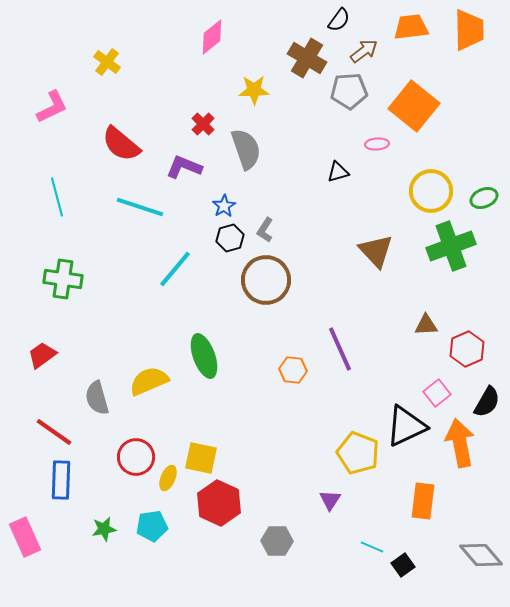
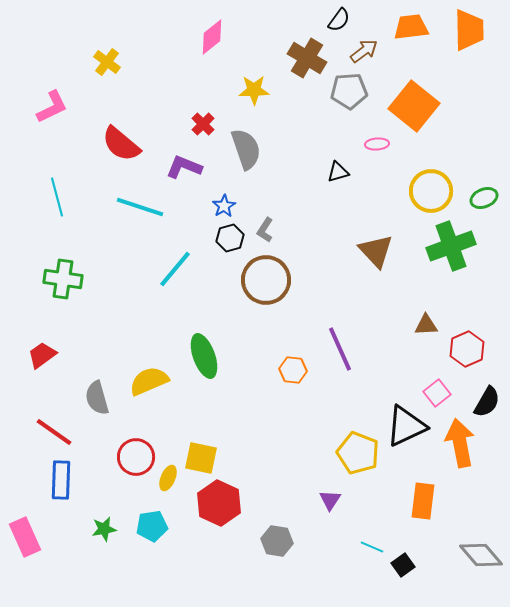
gray hexagon at (277, 541): rotated 8 degrees clockwise
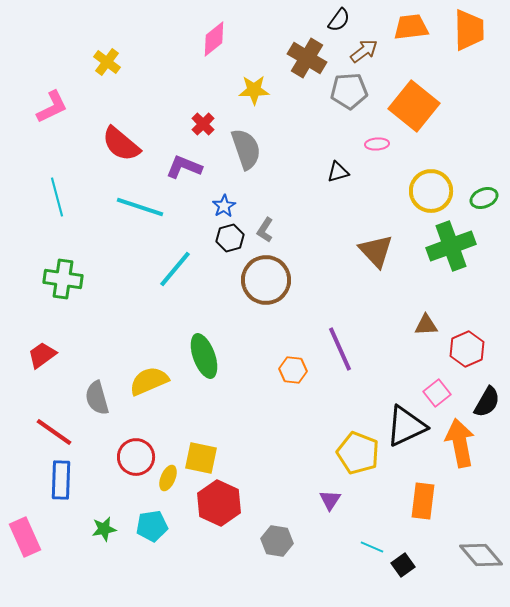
pink diamond at (212, 37): moved 2 px right, 2 px down
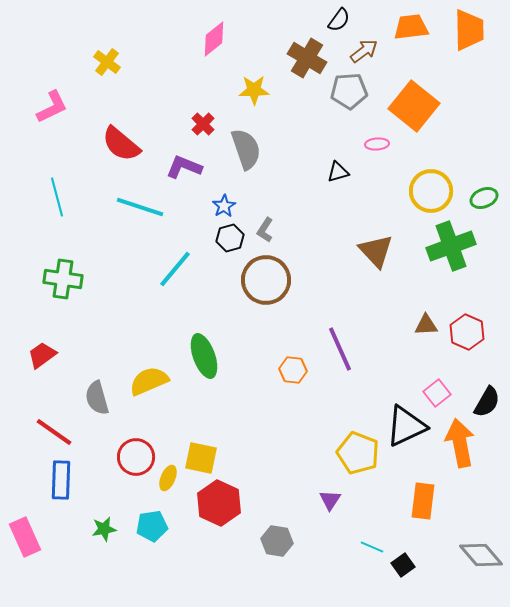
red hexagon at (467, 349): moved 17 px up; rotated 12 degrees counterclockwise
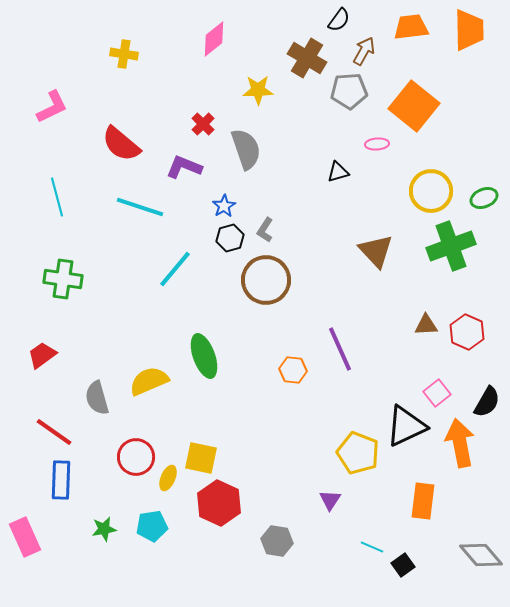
brown arrow at (364, 51): rotated 24 degrees counterclockwise
yellow cross at (107, 62): moved 17 px right, 8 px up; rotated 28 degrees counterclockwise
yellow star at (254, 90): moved 4 px right
